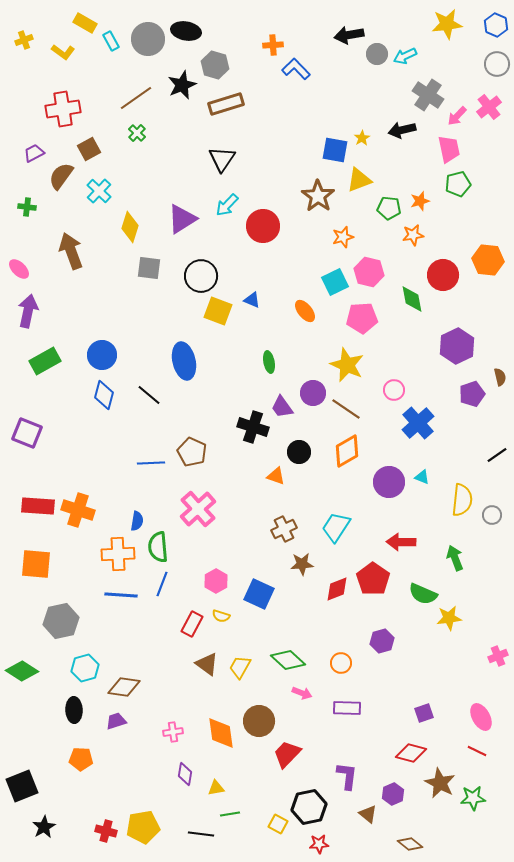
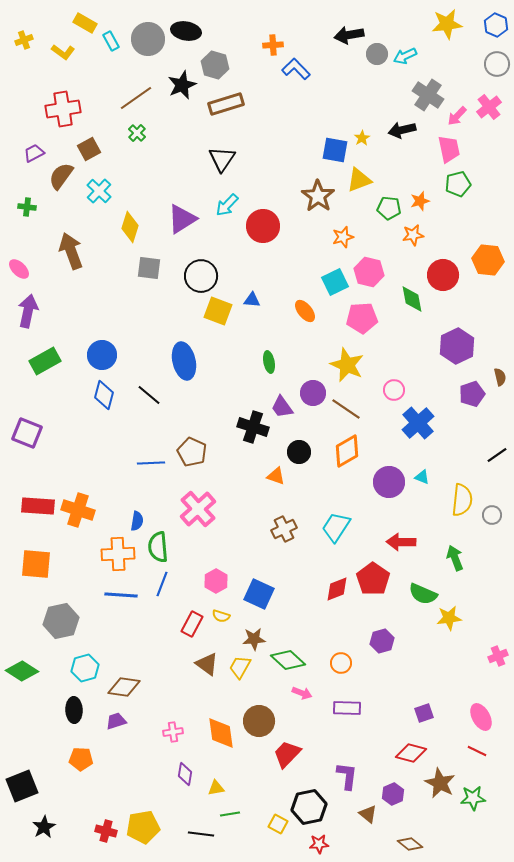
blue triangle at (252, 300): rotated 18 degrees counterclockwise
brown star at (302, 564): moved 48 px left, 75 px down
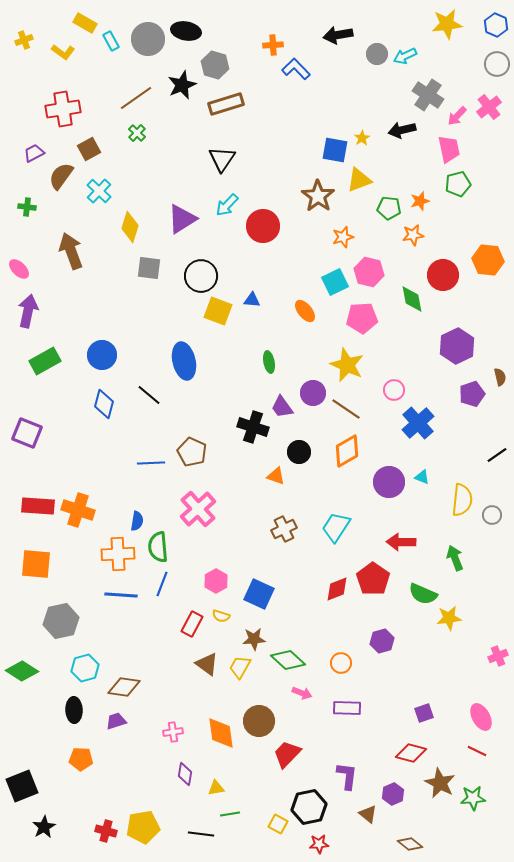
black arrow at (349, 35): moved 11 px left
blue diamond at (104, 395): moved 9 px down
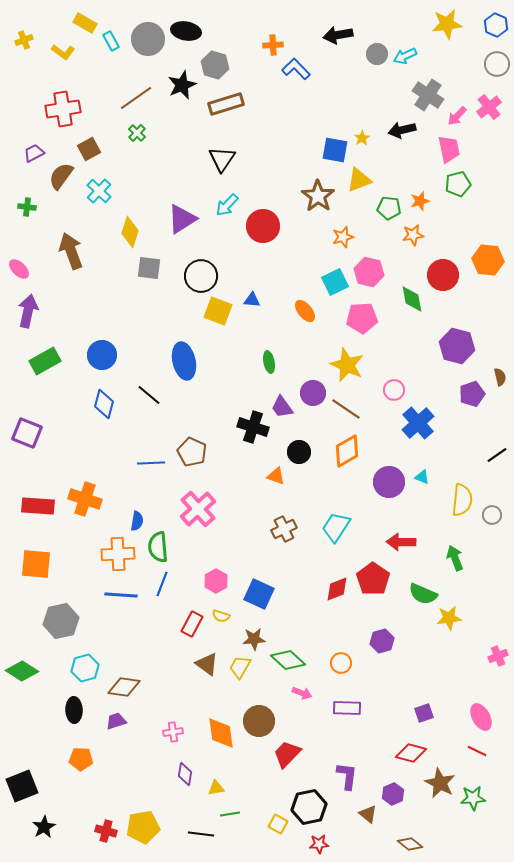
yellow diamond at (130, 227): moved 5 px down
purple hexagon at (457, 346): rotated 20 degrees counterclockwise
orange cross at (78, 510): moved 7 px right, 11 px up
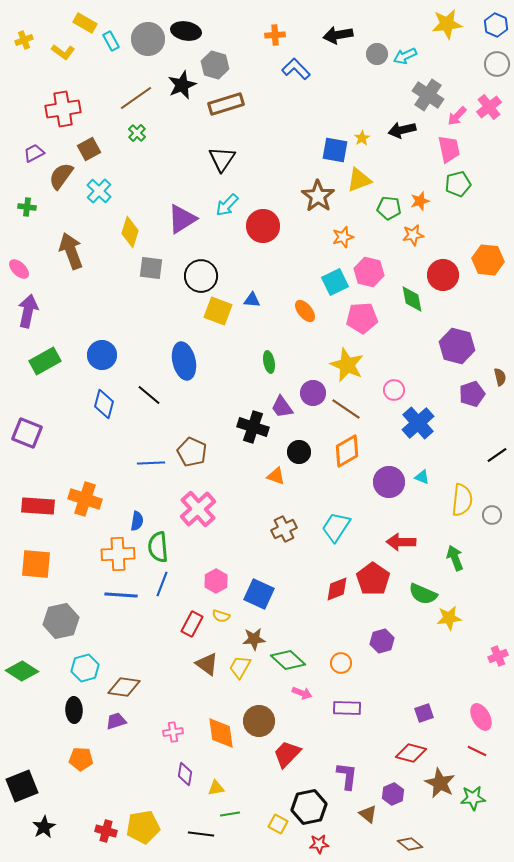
orange cross at (273, 45): moved 2 px right, 10 px up
gray square at (149, 268): moved 2 px right
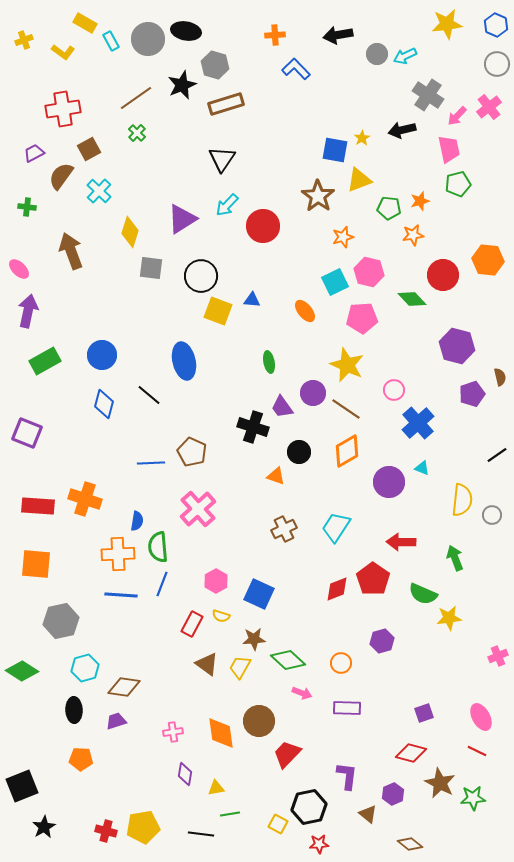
green diamond at (412, 299): rotated 32 degrees counterclockwise
cyan triangle at (422, 477): moved 9 px up
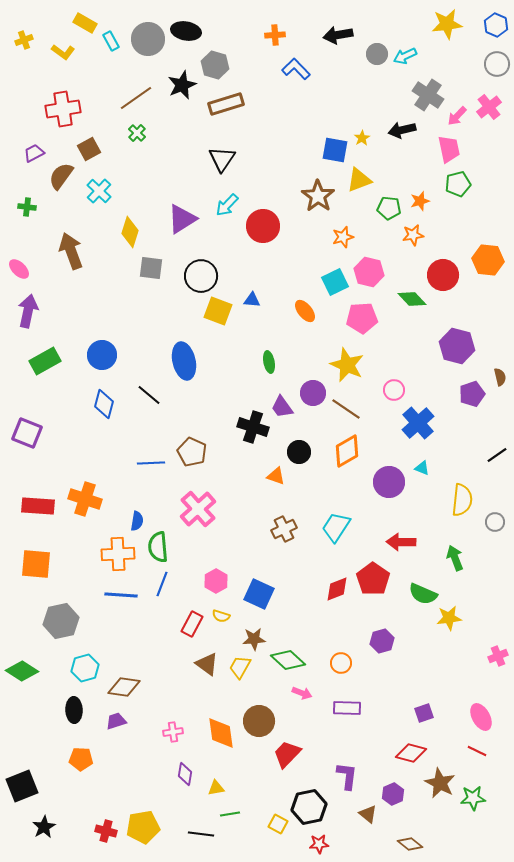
gray circle at (492, 515): moved 3 px right, 7 px down
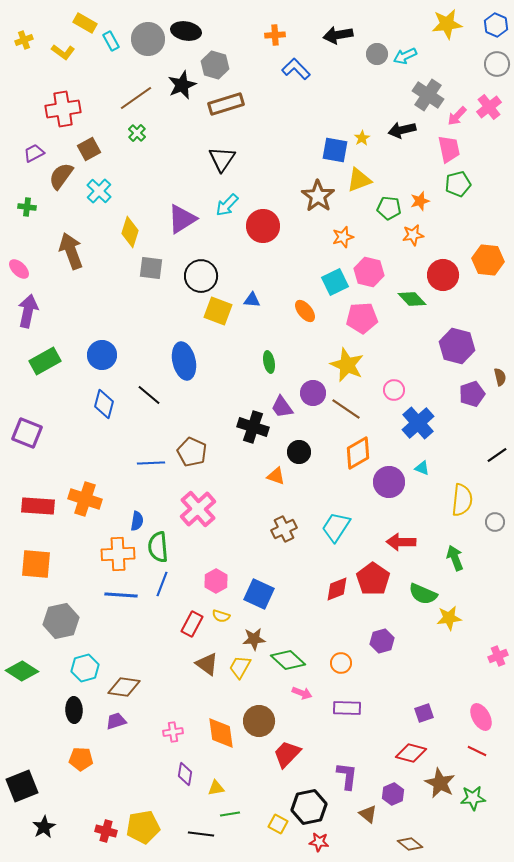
orange diamond at (347, 451): moved 11 px right, 2 px down
red star at (319, 844): moved 2 px up; rotated 12 degrees clockwise
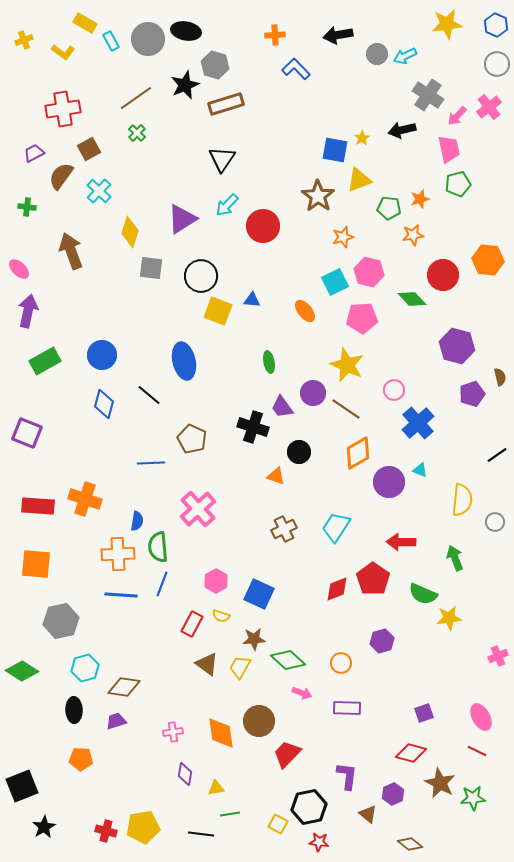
black star at (182, 85): moved 3 px right
orange star at (420, 201): moved 2 px up
brown pentagon at (192, 452): moved 13 px up
cyan triangle at (422, 468): moved 2 px left, 2 px down
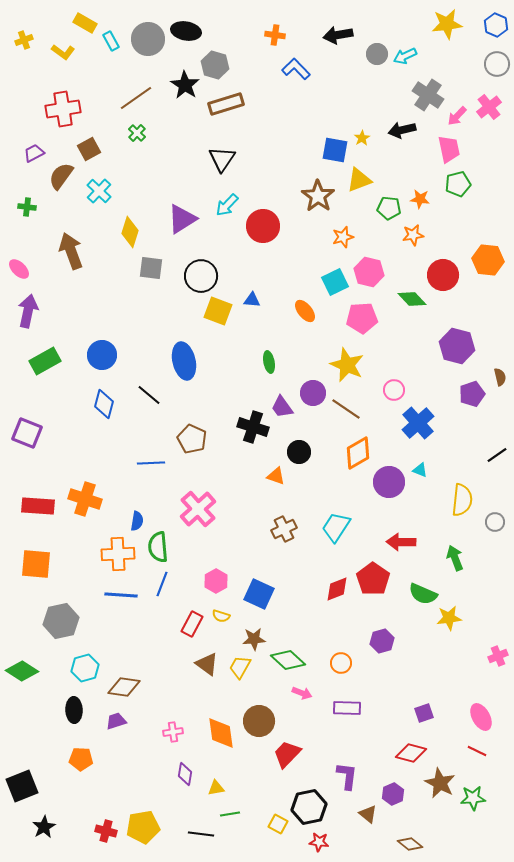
orange cross at (275, 35): rotated 12 degrees clockwise
black star at (185, 85): rotated 16 degrees counterclockwise
orange star at (420, 199): rotated 24 degrees clockwise
